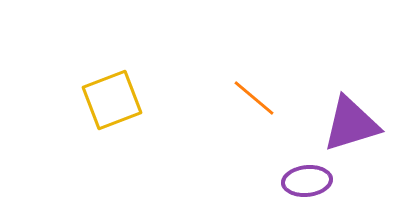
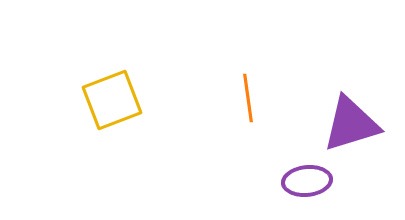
orange line: moved 6 px left; rotated 42 degrees clockwise
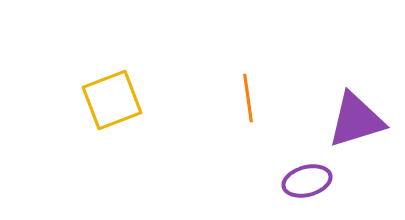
purple triangle: moved 5 px right, 4 px up
purple ellipse: rotated 9 degrees counterclockwise
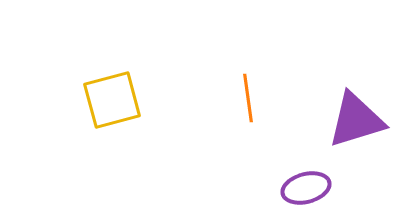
yellow square: rotated 6 degrees clockwise
purple ellipse: moved 1 px left, 7 px down
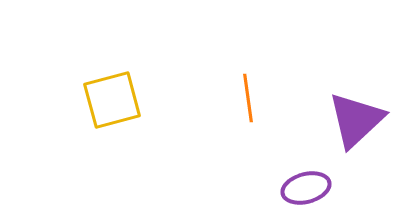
purple triangle: rotated 26 degrees counterclockwise
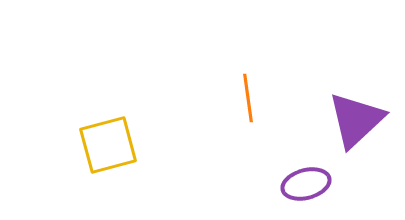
yellow square: moved 4 px left, 45 px down
purple ellipse: moved 4 px up
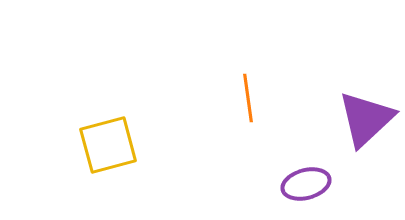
purple triangle: moved 10 px right, 1 px up
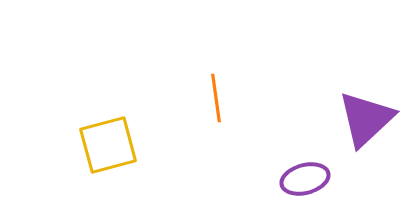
orange line: moved 32 px left
purple ellipse: moved 1 px left, 5 px up
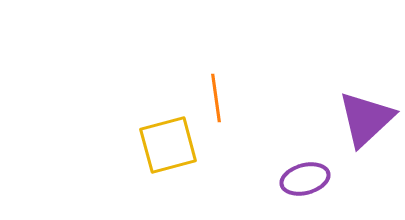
yellow square: moved 60 px right
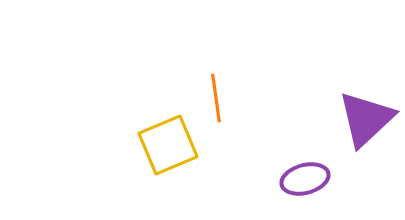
yellow square: rotated 8 degrees counterclockwise
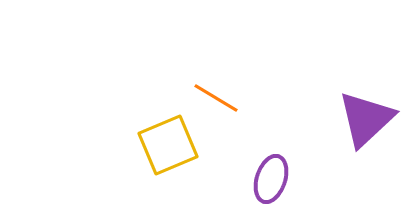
orange line: rotated 51 degrees counterclockwise
purple ellipse: moved 34 px left; rotated 57 degrees counterclockwise
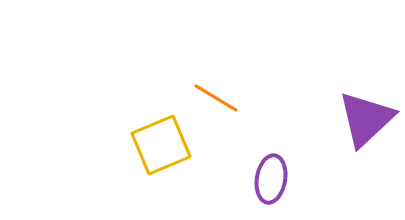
yellow square: moved 7 px left
purple ellipse: rotated 9 degrees counterclockwise
